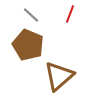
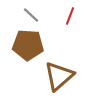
red line: moved 2 px down
brown pentagon: rotated 20 degrees counterclockwise
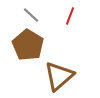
brown pentagon: rotated 28 degrees clockwise
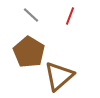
brown pentagon: moved 1 px right, 7 px down
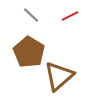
red line: rotated 42 degrees clockwise
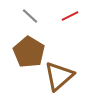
gray line: moved 1 px left, 1 px down
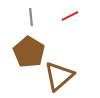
gray line: moved 1 px right, 1 px down; rotated 42 degrees clockwise
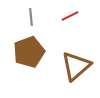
brown pentagon: rotated 20 degrees clockwise
brown triangle: moved 17 px right, 10 px up
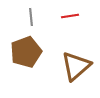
red line: rotated 18 degrees clockwise
brown pentagon: moved 3 px left
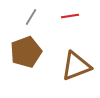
gray line: rotated 36 degrees clockwise
brown triangle: rotated 20 degrees clockwise
